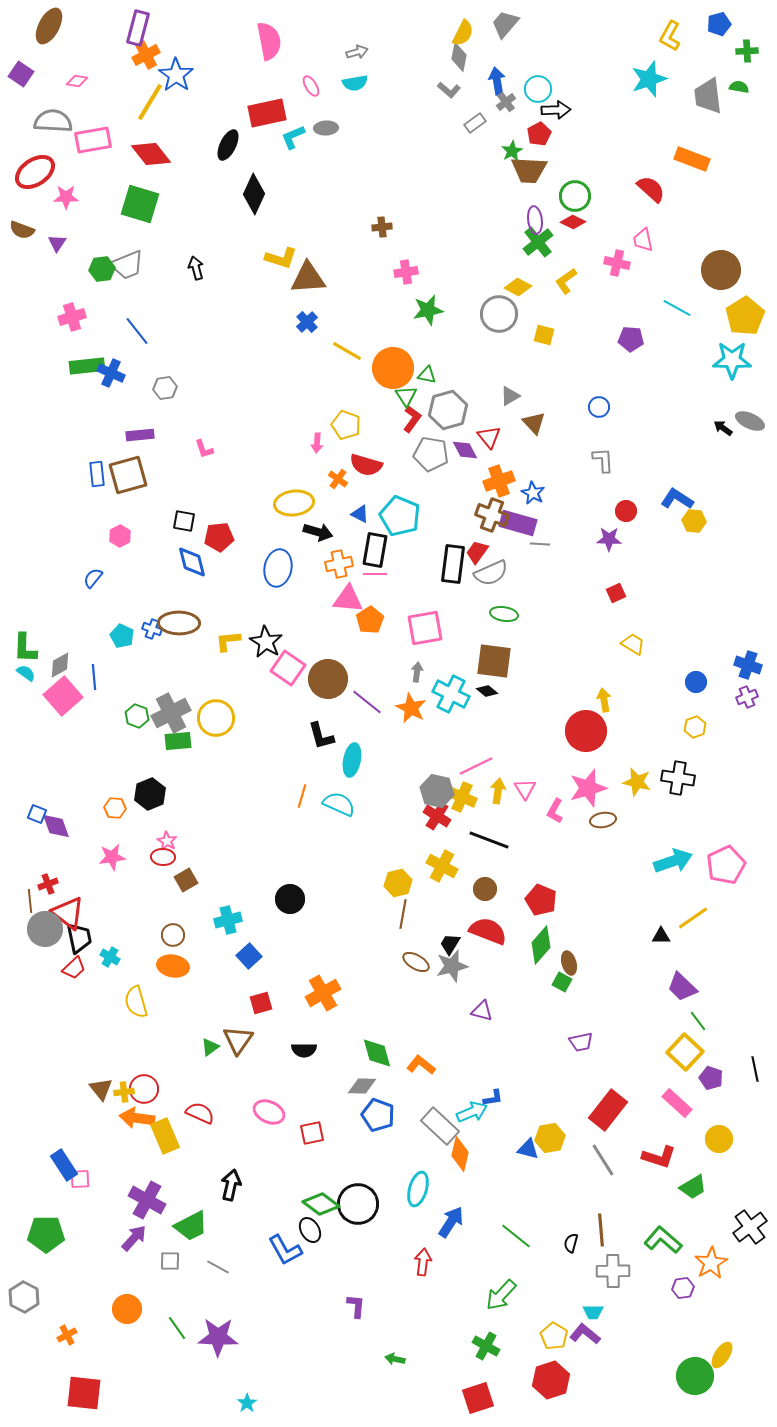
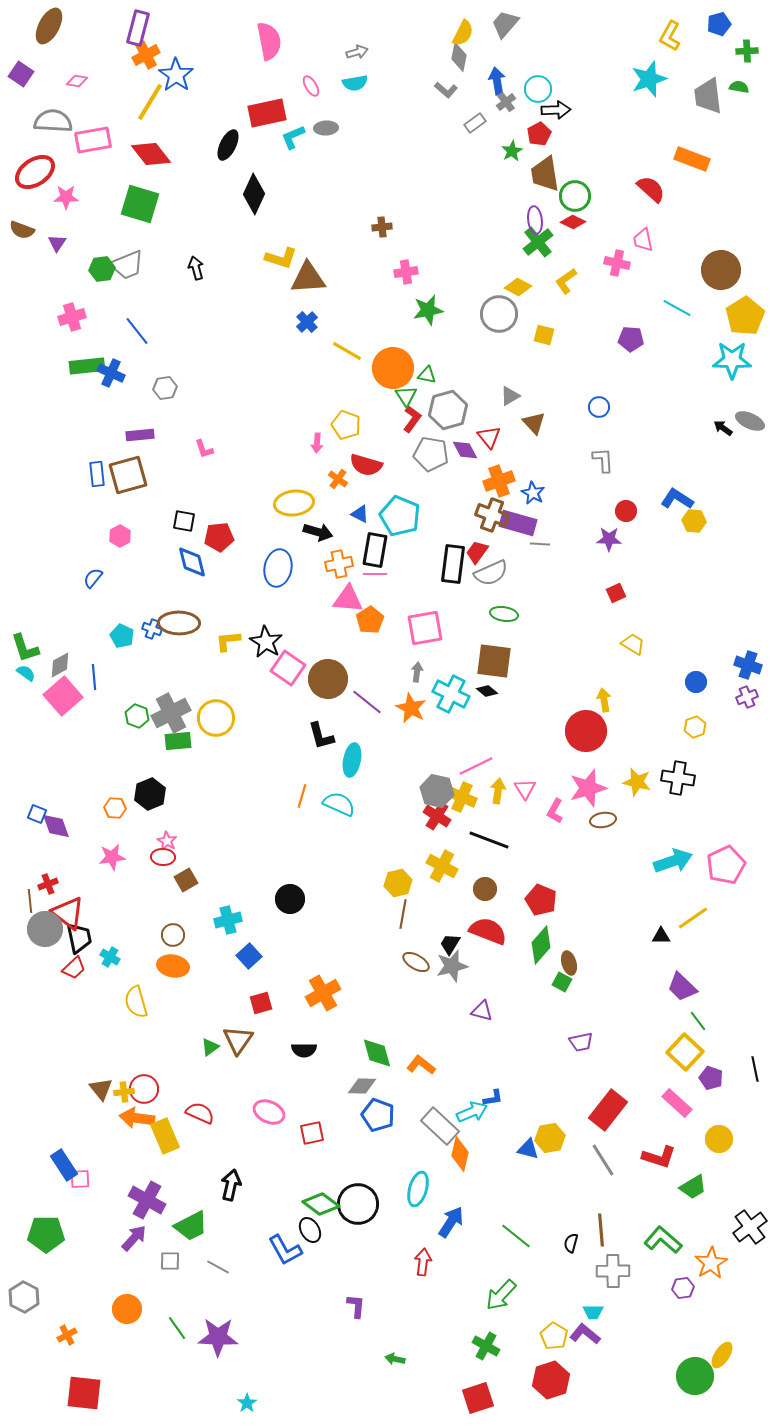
gray L-shape at (449, 90): moved 3 px left
brown trapezoid at (529, 170): moved 16 px right, 4 px down; rotated 78 degrees clockwise
green L-shape at (25, 648): rotated 20 degrees counterclockwise
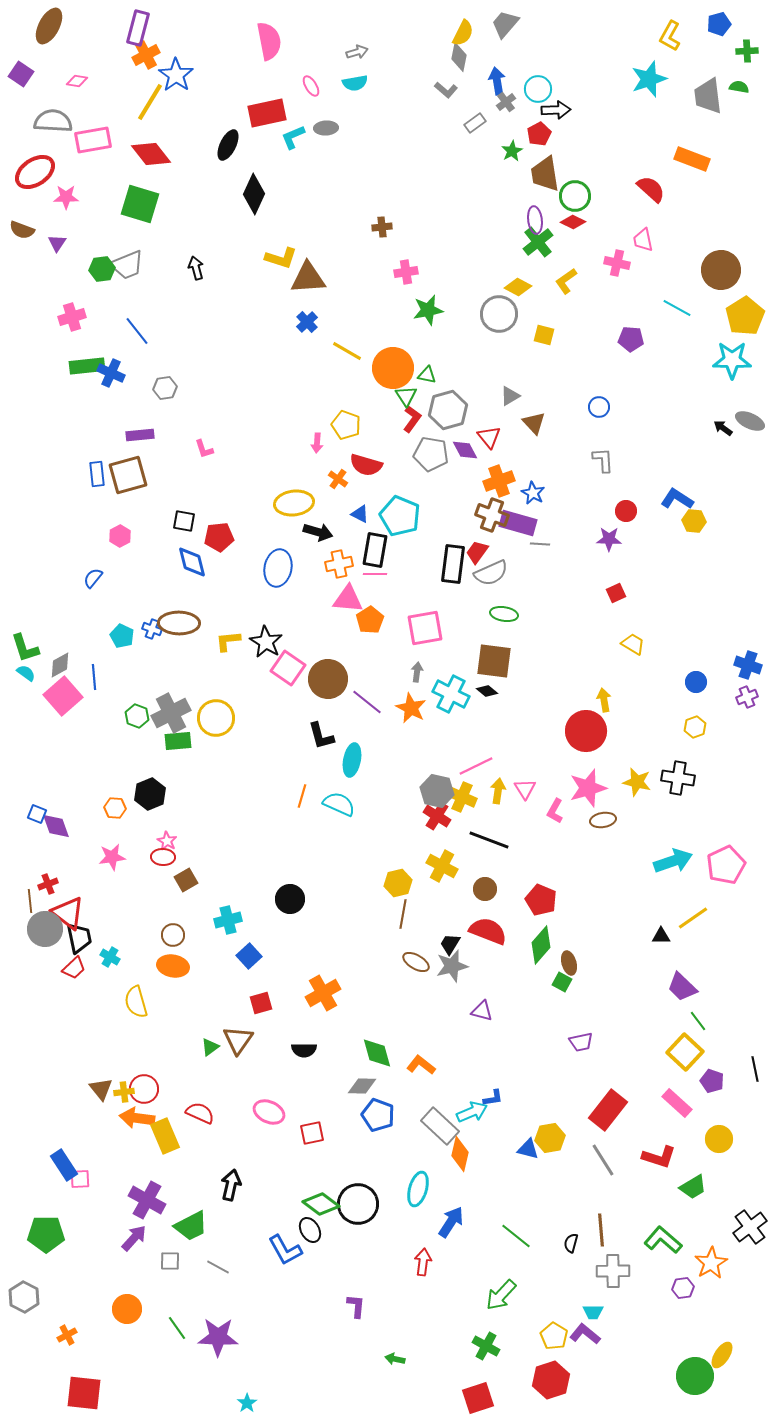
purple pentagon at (711, 1078): moved 1 px right, 3 px down
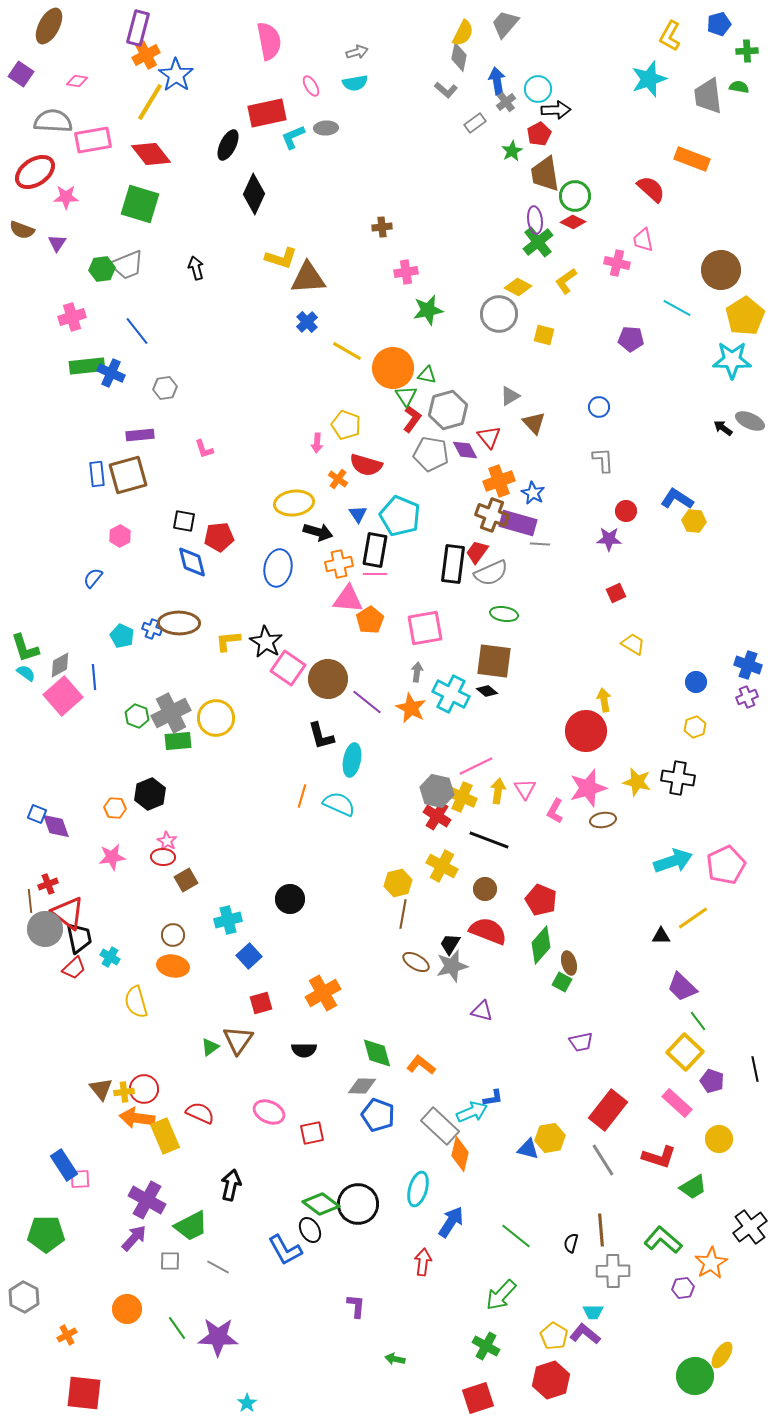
blue triangle at (360, 514): moved 2 px left; rotated 30 degrees clockwise
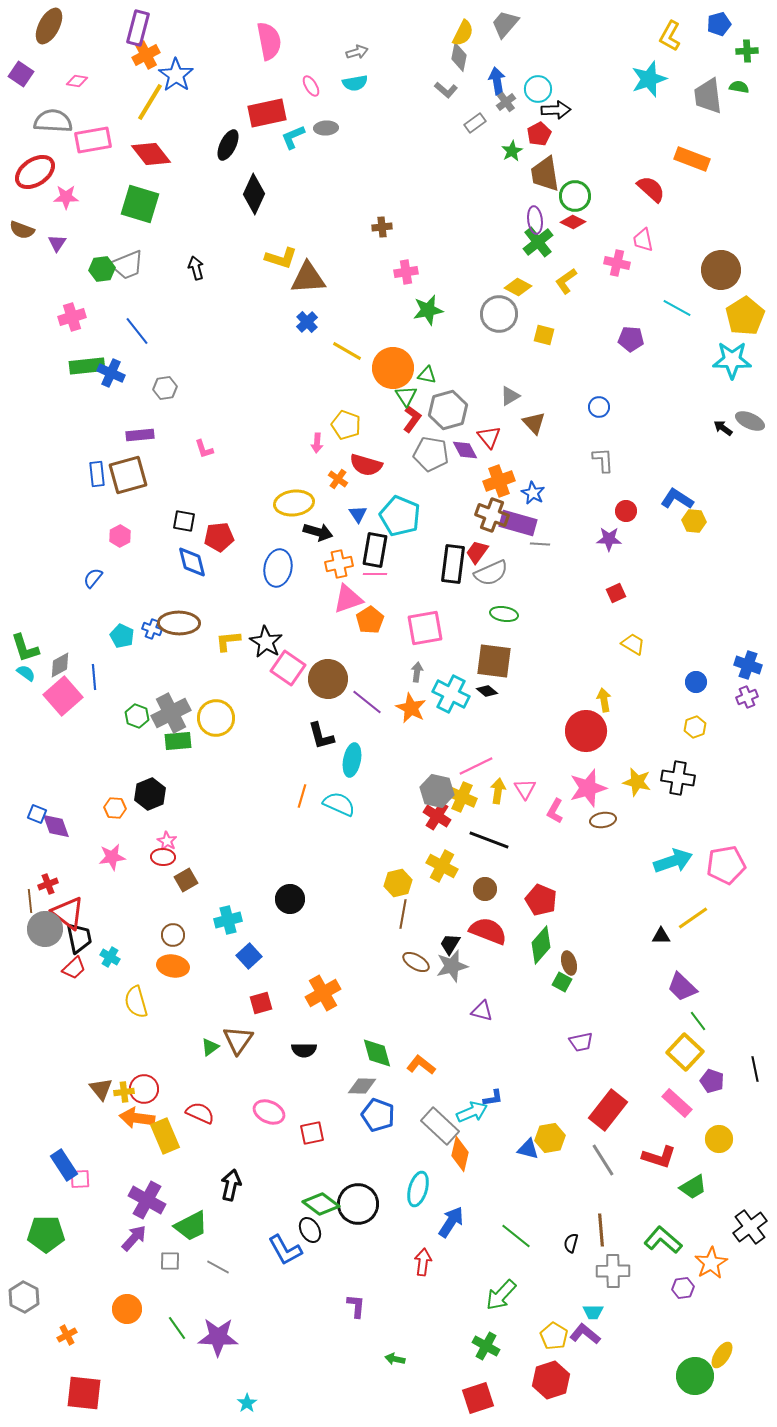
pink triangle at (348, 599): rotated 24 degrees counterclockwise
pink pentagon at (726, 865): rotated 15 degrees clockwise
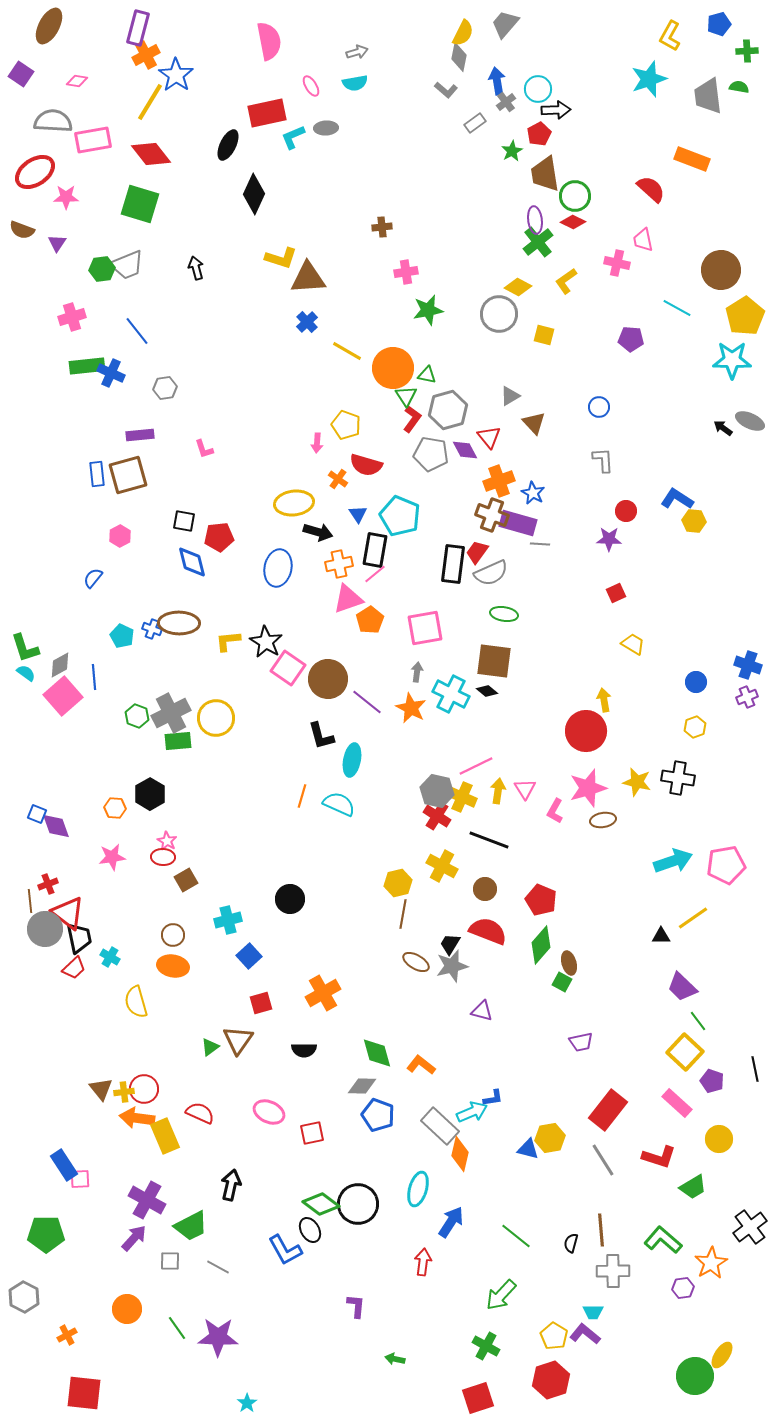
pink line at (375, 574): rotated 40 degrees counterclockwise
black hexagon at (150, 794): rotated 8 degrees counterclockwise
